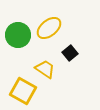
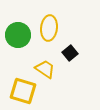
yellow ellipse: rotated 45 degrees counterclockwise
yellow square: rotated 12 degrees counterclockwise
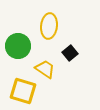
yellow ellipse: moved 2 px up
green circle: moved 11 px down
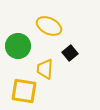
yellow ellipse: rotated 70 degrees counterclockwise
yellow trapezoid: rotated 120 degrees counterclockwise
yellow square: moved 1 px right; rotated 8 degrees counterclockwise
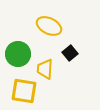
green circle: moved 8 px down
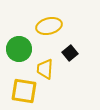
yellow ellipse: rotated 40 degrees counterclockwise
green circle: moved 1 px right, 5 px up
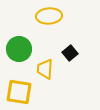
yellow ellipse: moved 10 px up; rotated 10 degrees clockwise
yellow square: moved 5 px left, 1 px down
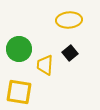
yellow ellipse: moved 20 px right, 4 px down
yellow trapezoid: moved 4 px up
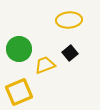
yellow trapezoid: rotated 65 degrees clockwise
yellow square: rotated 32 degrees counterclockwise
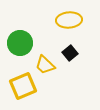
green circle: moved 1 px right, 6 px up
yellow trapezoid: rotated 115 degrees counterclockwise
yellow square: moved 4 px right, 6 px up
